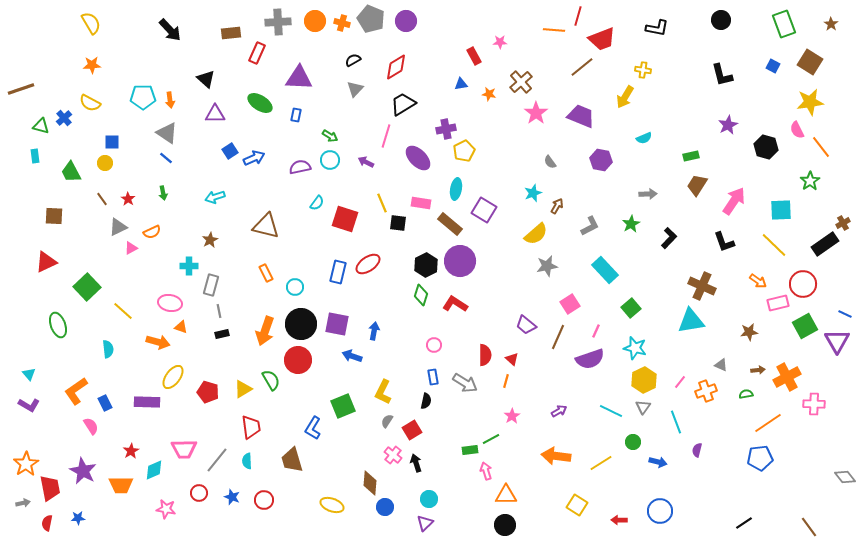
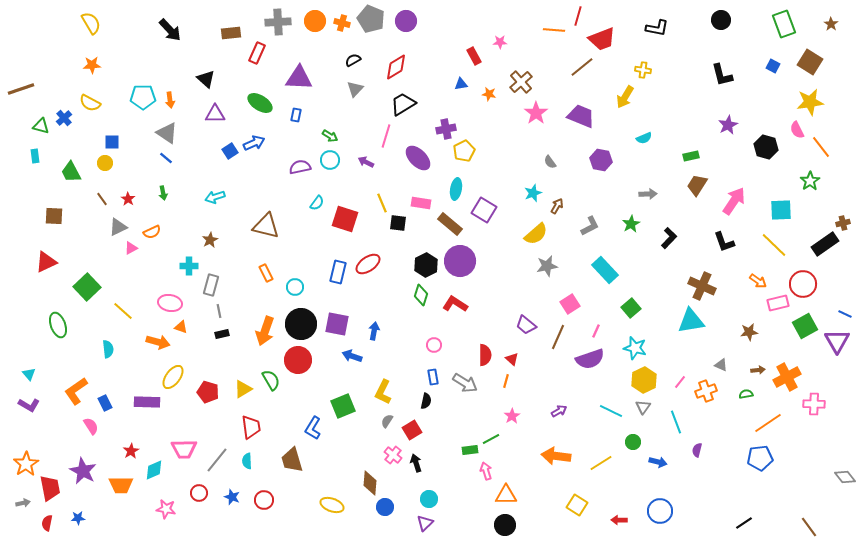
blue arrow at (254, 158): moved 15 px up
brown cross at (843, 223): rotated 16 degrees clockwise
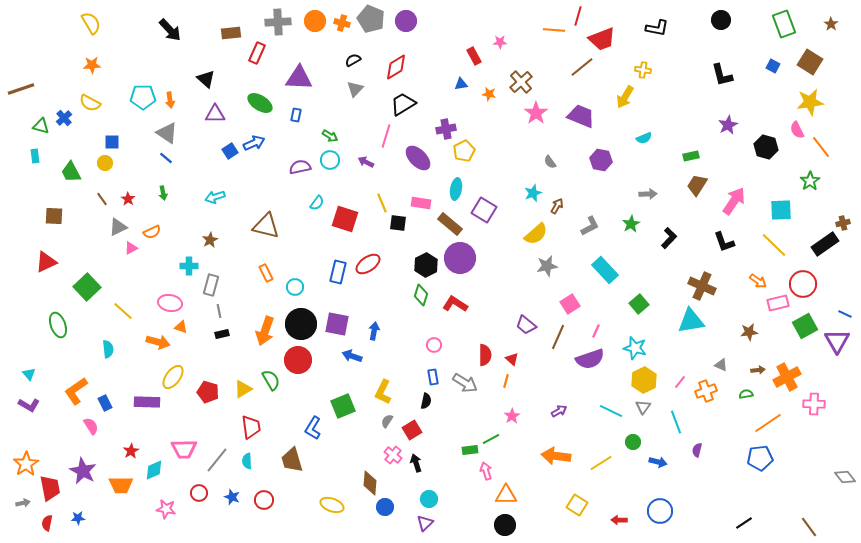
purple circle at (460, 261): moved 3 px up
green square at (631, 308): moved 8 px right, 4 px up
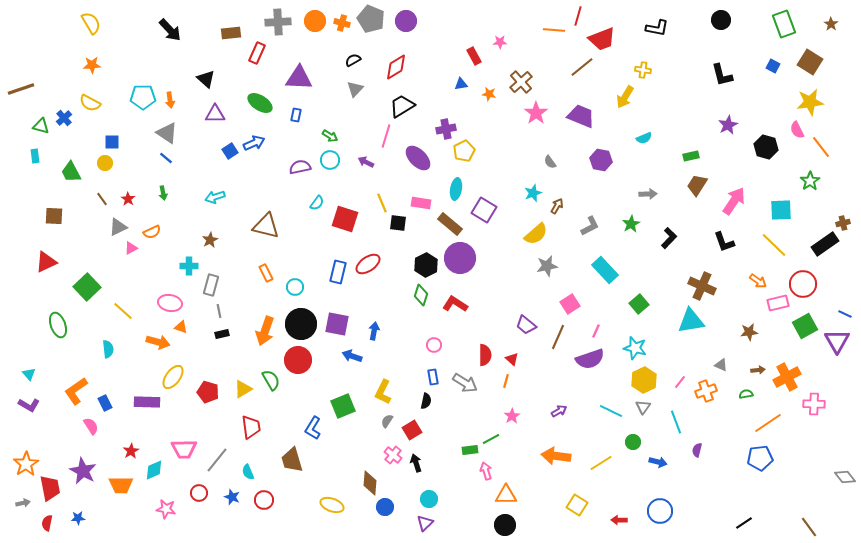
black trapezoid at (403, 104): moved 1 px left, 2 px down
cyan semicircle at (247, 461): moved 1 px right, 11 px down; rotated 21 degrees counterclockwise
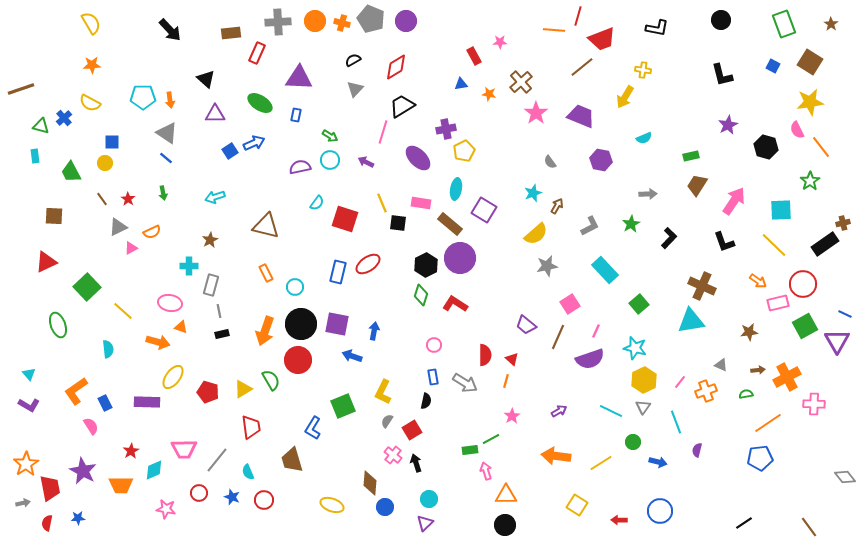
pink line at (386, 136): moved 3 px left, 4 px up
